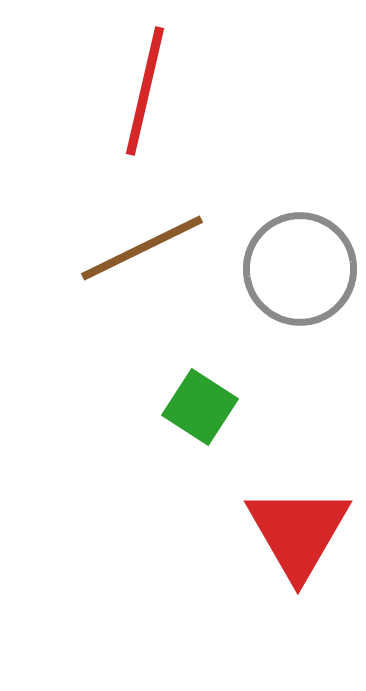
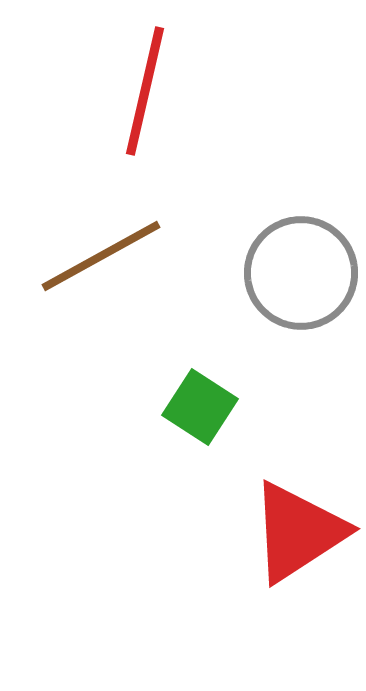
brown line: moved 41 px left, 8 px down; rotated 3 degrees counterclockwise
gray circle: moved 1 px right, 4 px down
red triangle: rotated 27 degrees clockwise
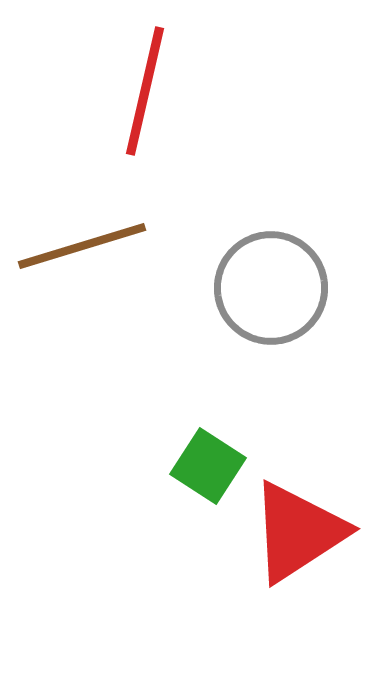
brown line: moved 19 px left, 10 px up; rotated 12 degrees clockwise
gray circle: moved 30 px left, 15 px down
green square: moved 8 px right, 59 px down
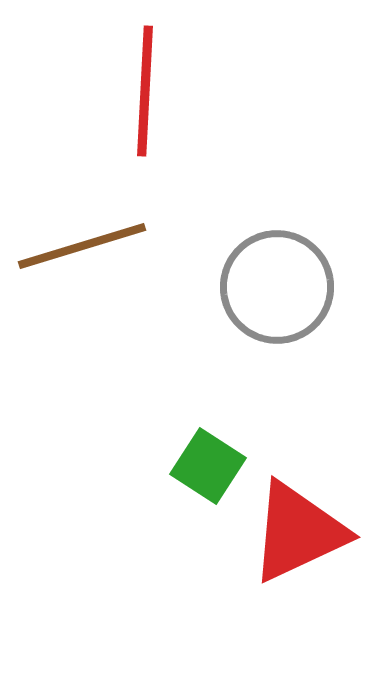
red line: rotated 10 degrees counterclockwise
gray circle: moved 6 px right, 1 px up
red triangle: rotated 8 degrees clockwise
